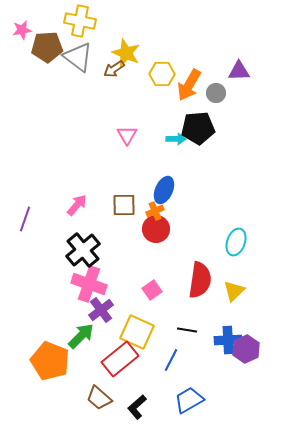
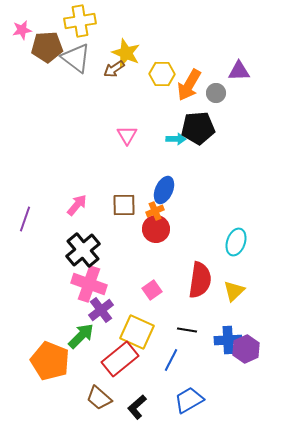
yellow cross: rotated 20 degrees counterclockwise
gray triangle: moved 2 px left, 1 px down
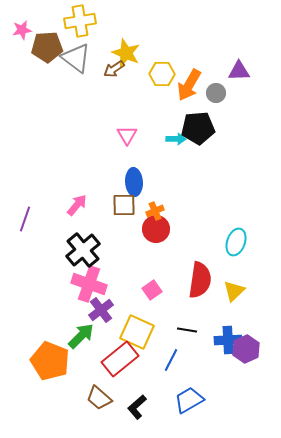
blue ellipse: moved 30 px left, 8 px up; rotated 28 degrees counterclockwise
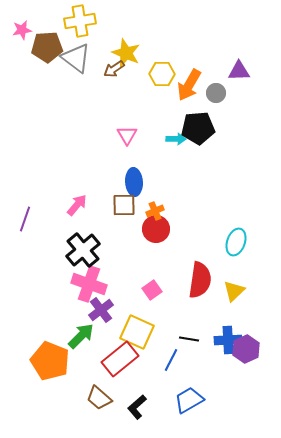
black line: moved 2 px right, 9 px down
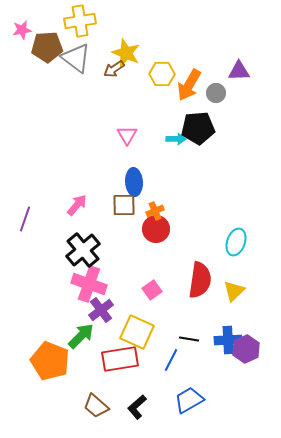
red rectangle: rotated 30 degrees clockwise
brown trapezoid: moved 3 px left, 8 px down
